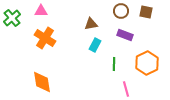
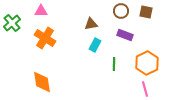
green cross: moved 5 px down
pink line: moved 19 px right
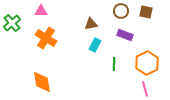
orange cross: moved 1 px right
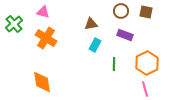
pink triangle: moved 2 px right, 1 px down; rotated 16 degrees clockwise
green cross: moved 2 px right, 1 px down
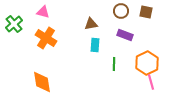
cyan rectangle: rotated 24 degrees counterclockwise
pink line: moved 6 px right, 7 px up
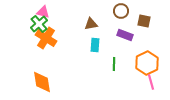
brown square: moved 2 px left, 9 px down
green cross: moved 25 px right
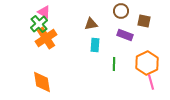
pink triangle: moved 1 px right; rotated 16 degrees clockwise
orange cross: rotated 25 degrees clockwise
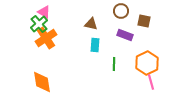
brown triangle: rotated 24 degrees clockwise
